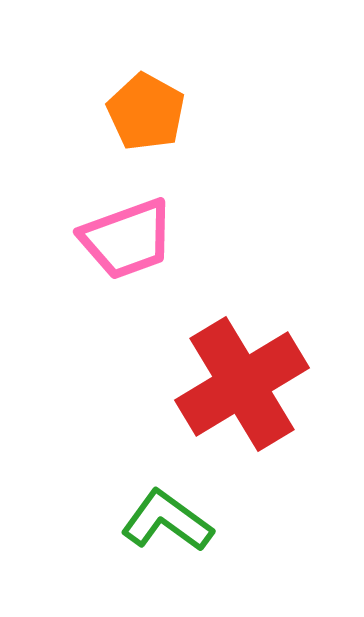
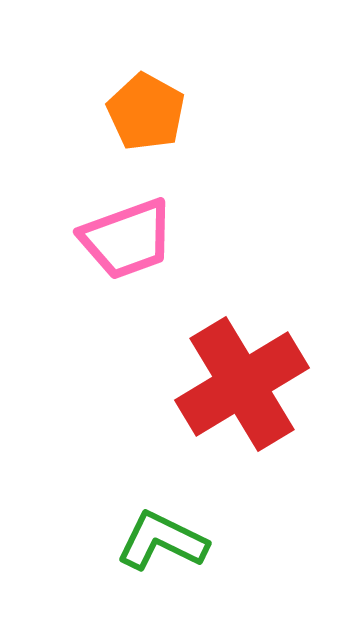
green L-shape: moved 5 px left, 20 px down; rotated 10 degrees counterclockwise
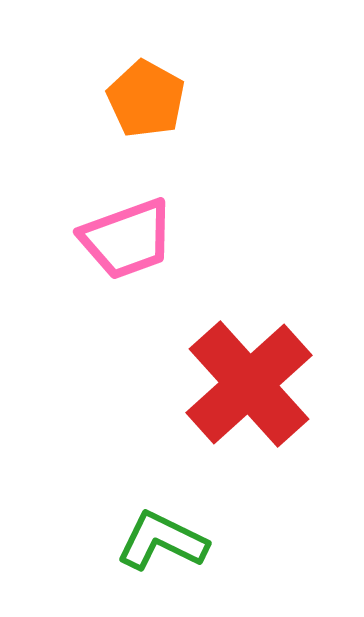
orange pentagon: moved 13 px up
red cross: moved 7 px right; rotated 11 degrees counterclockwise
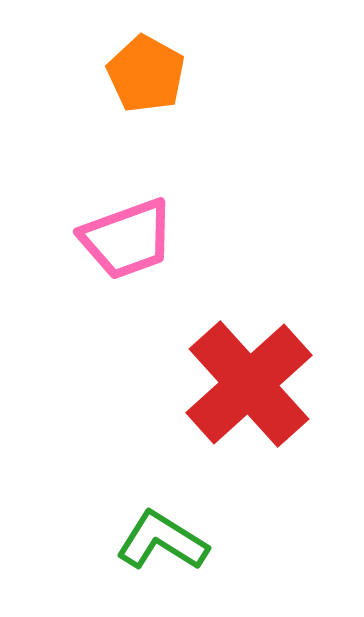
orange pentagon: moved 25 px up
green L-shape: rotated 6 degrees clockwise
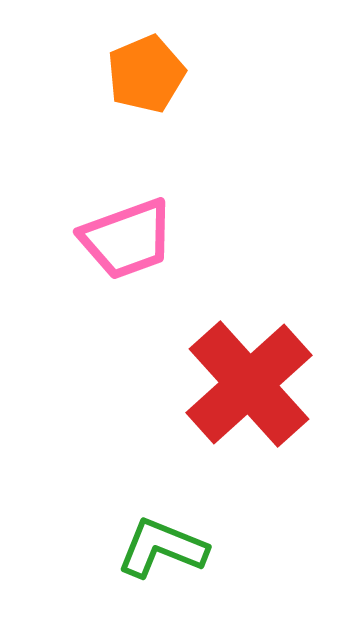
orange pentagon: rotated 20 degrees clockwise
green L-shape: moved 7 px down; rotated 10 degrees counterclockwise
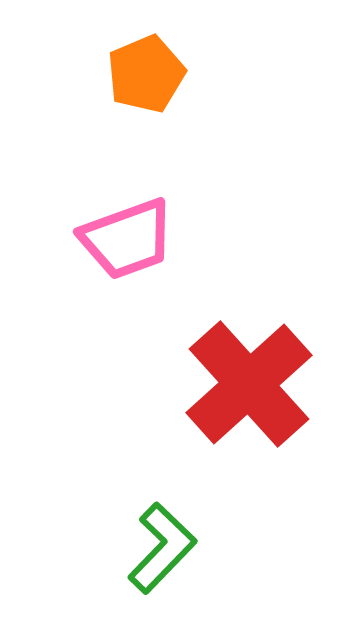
green L-shape: rotated 112 degrees clockwise
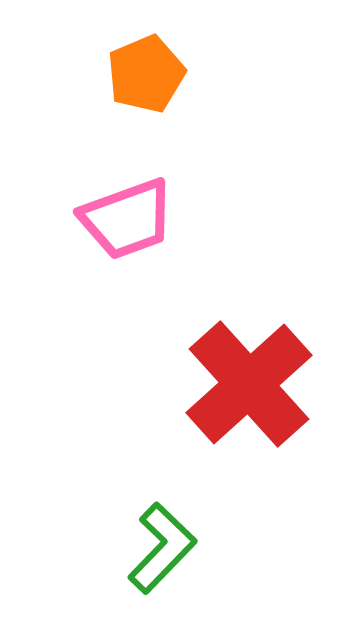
pink trapezoid: moved 20 px up
